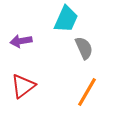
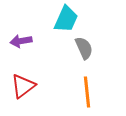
orange line: rotated 36 degrees counterclockwise
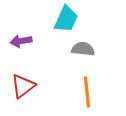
gray semicircle: moved 1 px left, 1 px down; rotated 60 degrees counterclockwise
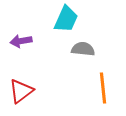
red triangle: moved 2 px left, 5 px down
orange line: moved 16 px right, 4 px up
